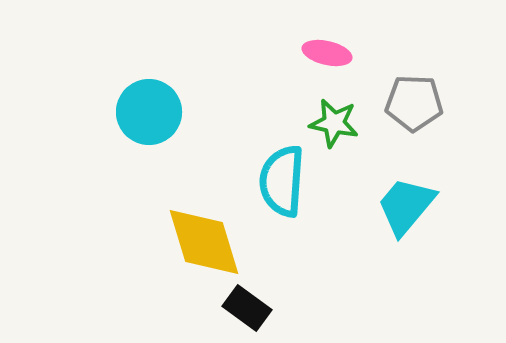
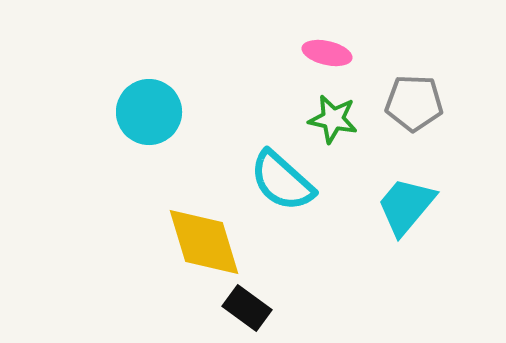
green star: moved 1 px left, 4 px up
cyan semicircle: rotated 52 degrees counterclockwise
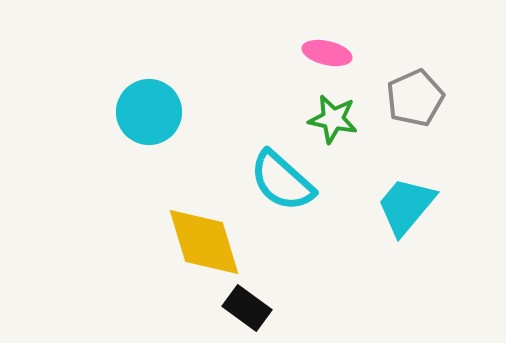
gray pentagon: moved 1 px right, 5 px up; rotated 26 degrees counterclockwise
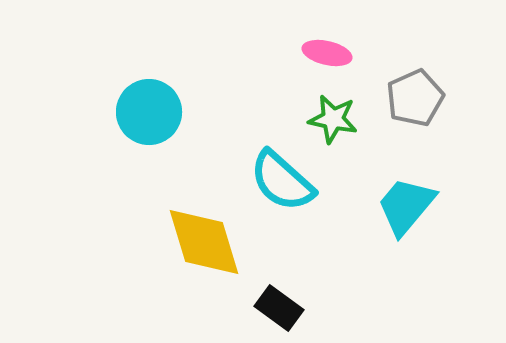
black rectangle: moved 32 px right
